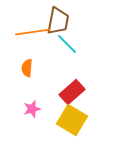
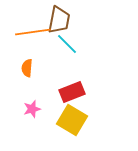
brown trapezoid: moved 1 px right, 1 px up
red rectangle: rotated 20 degrees clockwise
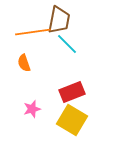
orange semicircle: moved 3 px left, 5 px up; rotated 24 degrees counterclockwise
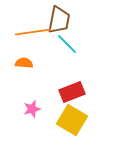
orange semicircle: rotated 114 degrees clockwise
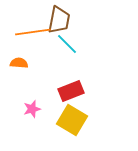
orange semicircle: moved 5 px left
red rectangle: moved 1 px left, 1 px up
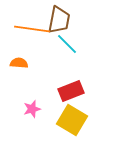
orange line: moved 1 px left, 3 px up; rotated 16 degrees clockwise
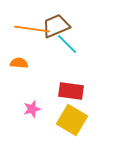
brown trapezoid: moved 3 px left, 6 px down; rotated 124 degrees counterclockwise
red rectangle: rotated 30 degrees clockwise
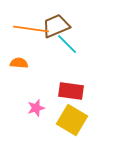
orange line: moved 1 px left
pink star: moved 4 px right, 1 px up
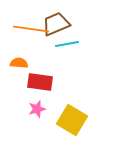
brown trapezoid: moved 2 px up
cyan line: rotated 55 degrees counterclockwise
red rectangle: moved 31 px left, 9 px up
pink star: moved 1 px right, 1 px down
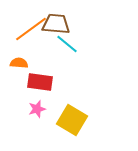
brown trapezoid: rotated 28 degrees clockwise
orange line: rotated 44 degrees counterclockwise
cyan line: rotated 50 degrees clockwise
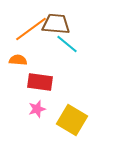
orange semicircle: moved 1 px left, 3 px up
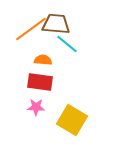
orange semicircle: moved 25 px right
pink star: moved 1 px left, 2 px up; rotated 18 degrees clockwise
